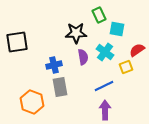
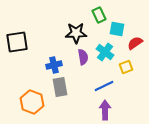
red semicircle: moved 2 px left, 7 px up
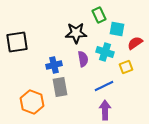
cyan cross: rotated 18 degrees counterclockwise
purple semicircle: moved 2 px down
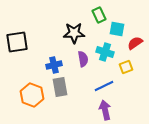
black star: moved 2 px left
orange hexagon: moved 7 px up
purple arrow: rotated 12 degrees counterclockwise
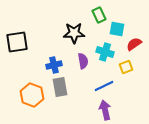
red semicircle: moved 1 px left, 1 px down
purple semicircle: moved 2 px down
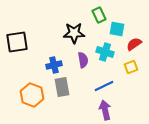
purple semicircle: moved 1 px up
yellow square: moved 5 px right
gray rectangle: moved 2 px right
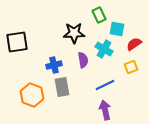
cyan cross: moved 1 px left, 3 px up; rotated 12 degrees clockwise
blue line: moved 1 px right, 1 px up
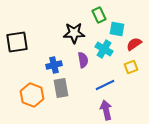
gray rectangle: moved 1 px left, 1 px down
purple arrow: moved 1 px right
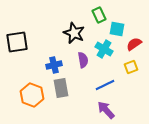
black star: rotated 25 degrees clockwise
purple arrow: rotated 30 degrees counterclockwise
